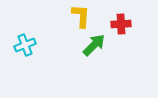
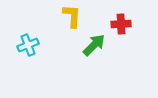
yellow L-shape: moved 9 px left
cyan cross: moved 3 px right
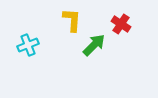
yellow L-shape: moved 4 px down
red cross: rotated 36 degrees clockwise
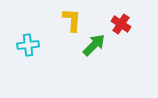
cyan cross: rotated 15 degrees clockwise
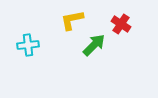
yellow L-shape: rotated 105 degrees counterclockwise
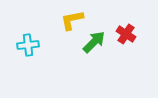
red cross: moved 5 px right, 10 px down
green arrow: moved 3 px up
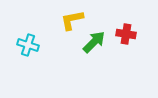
red cross: rotated 24 degrees counterclockwise
cyan cross: rotated 25 degrees clockwise
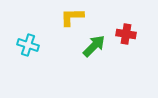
yellow L-shape: moved 3 px up; rotated 10 degrees clockwise
green arrow: moved 4 px down
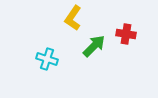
yellow L-shape: moved 1 px right, 1 px down; rotated 55 degrees counterclockwise
cyan cross: moved 19 px right, 14 px down
